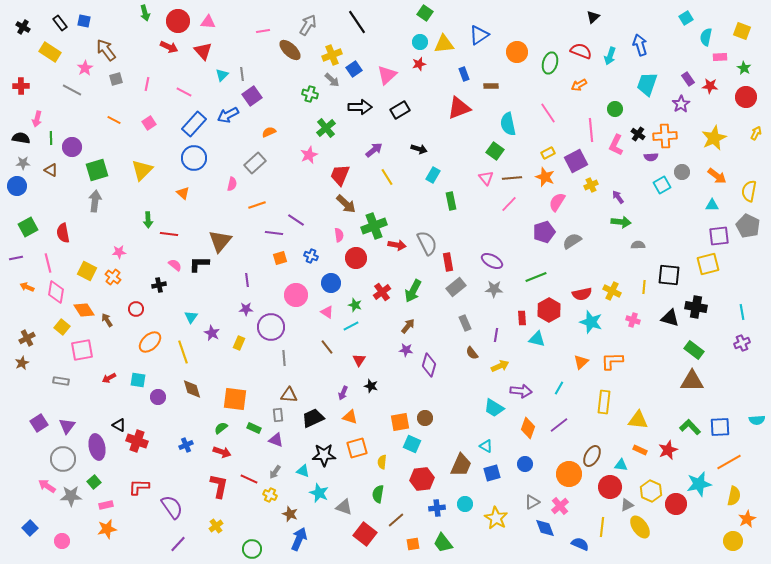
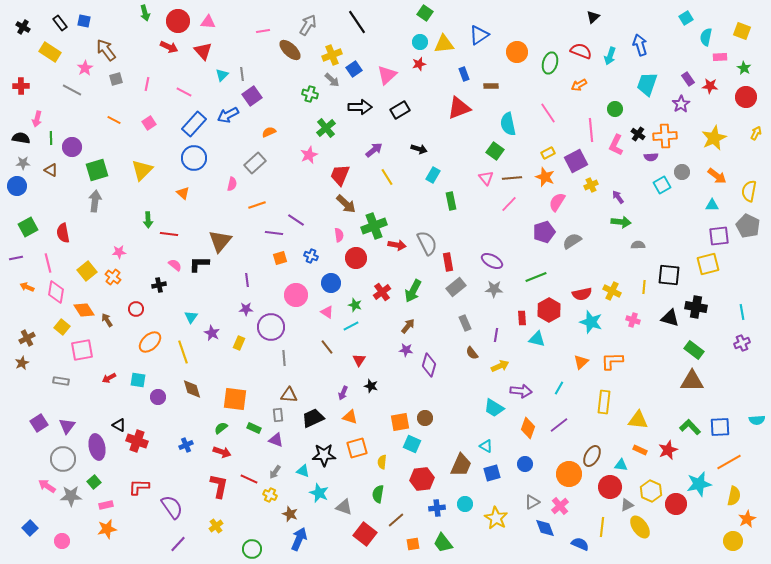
yellow square at (87, 271): rotated 24 degrees clockwise
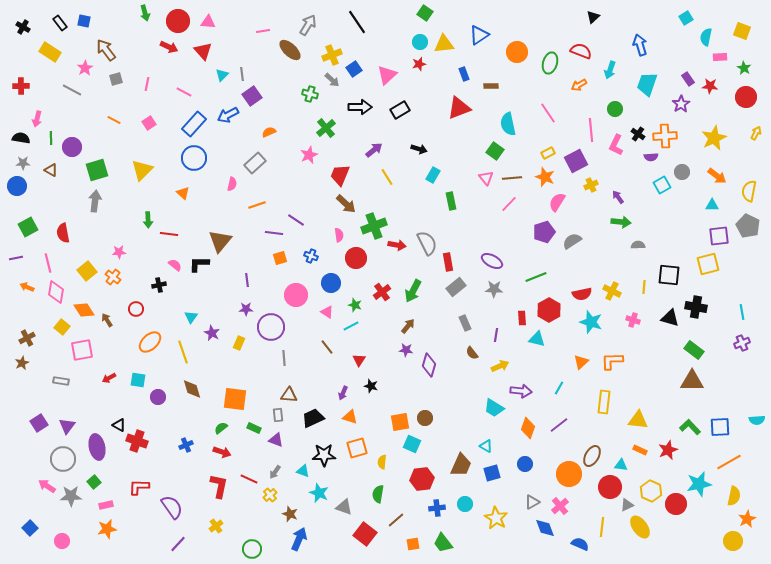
cyan arrow at (610, 56): moved 14 px down
yellow cross at (270, 495): rotated 24 degrees clockwise
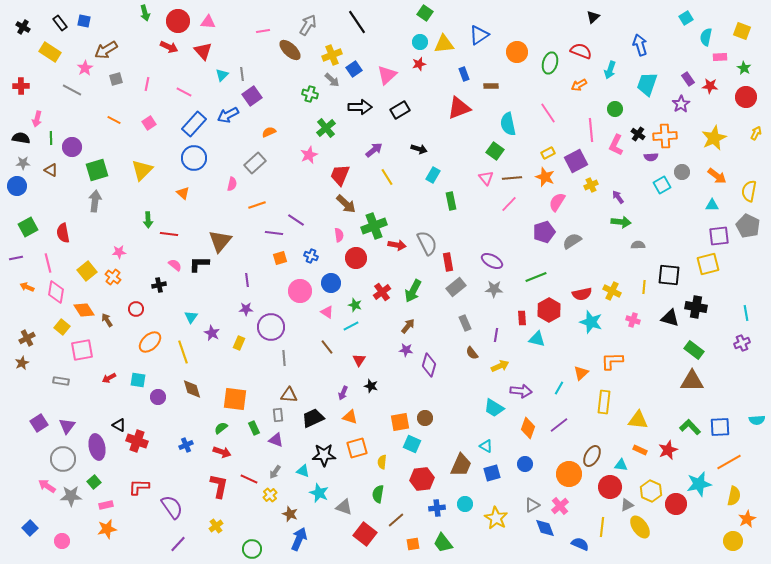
brown arrow at (106, 50): rotated 85 degrees counterclockwise
pink circle at (296, 295): moved 4 px right, 4 px up
cyan line at (742, 312): moved 4 px right, 1 px down
orange triangle at (581, 362): moved 11 px down
green rectangle at (254, 428): rotated 40 degrees clockwise
gray triangle at (532, 502): moved 3 px down
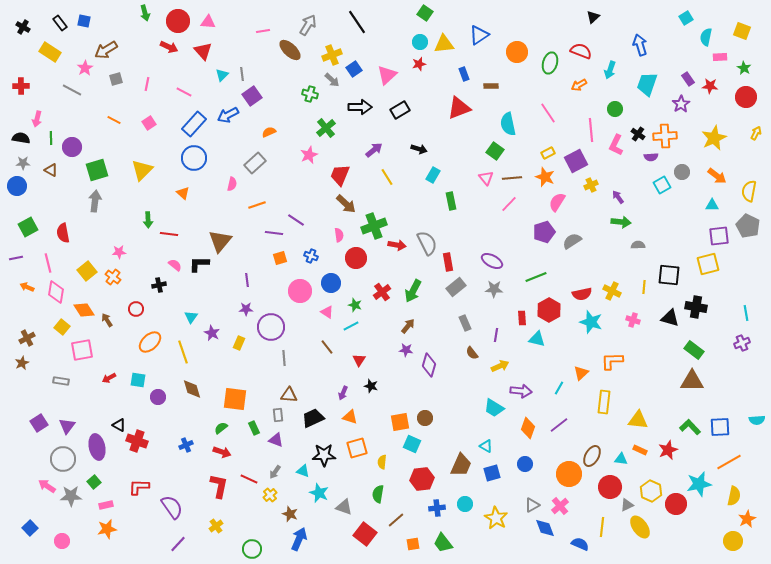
cyan triangle at (621, 465): moved 6 px up
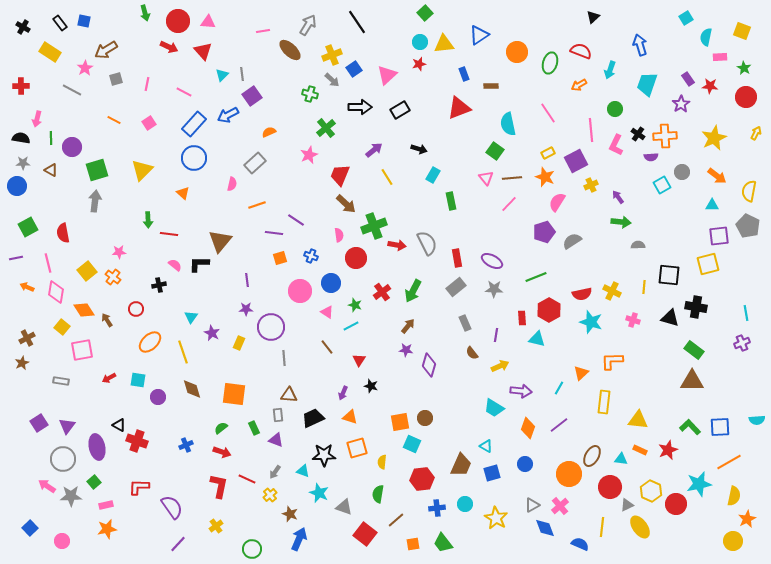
green square at (425, 13): rotated 14 degrees clockwise
red rectangle at (448, 262): moved 9 px right, 4 px up
orange square at (235, 399): moved 1 px left, 5 px up
red line at (249, 479): moved 2 px left
